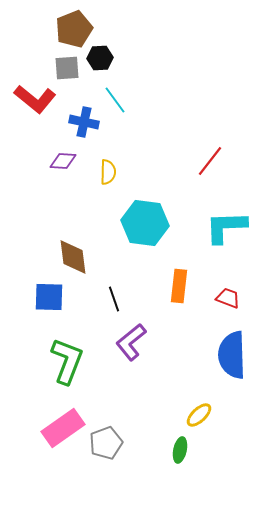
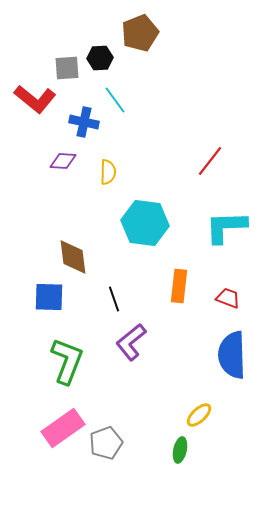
brown pentagon: moved 66 px right, 4 px down
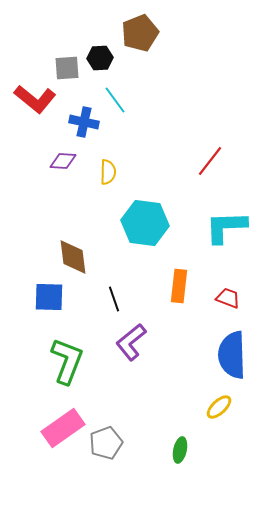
yellow ellipse: moved 20 px right, 8 px up
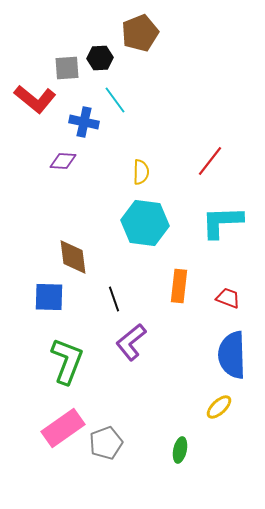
yellow semicircle: moved 33 px right
cyan L-shape: moved 4 px left, 5 px up
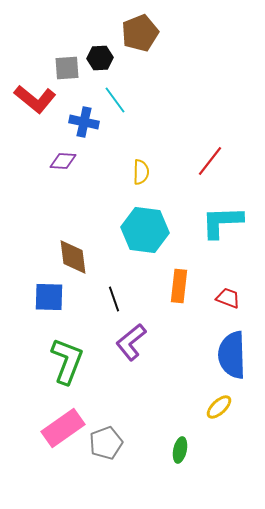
cyan hexagon: moved 7 px down
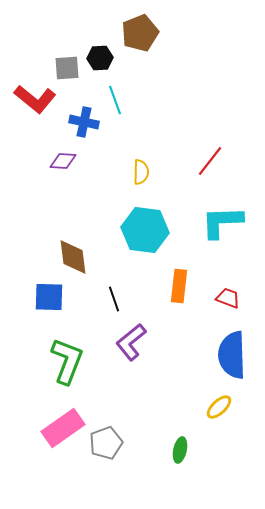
cyan line: rotated 16 degrees clockwise
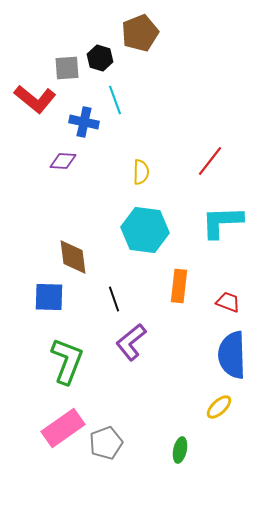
black hexagon: rotated 20 degrees clockwise
red trapezoid: moved 4 px down
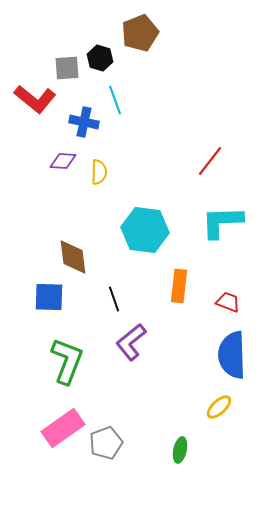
yellow semicircle: moved 42 px left
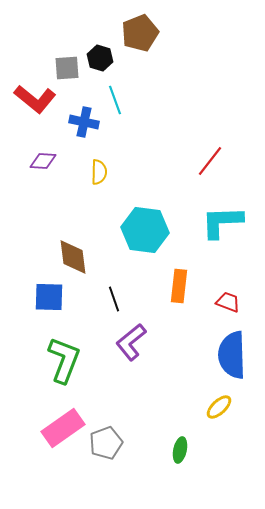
purple diamond: moved 20 px left
green L-shape: moved 3 px left, 1 px up
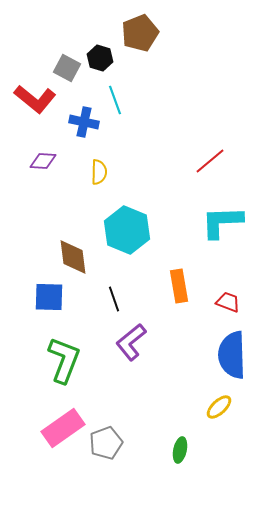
gray square: rotated 32 degrees clockwise
red line: rotated 12 degrees clockwise
cyan hexagon: moved 18 px left; rotated 15 degrees clockwise
orange rectangle: rotated 16 degrees counterclockwise
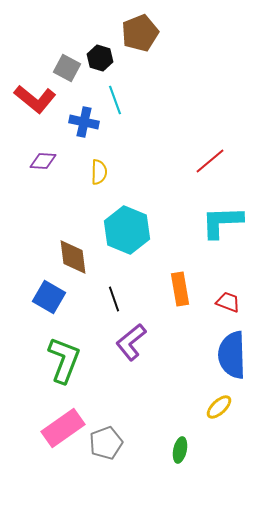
orange rectangle: moved 1 px right, 3 px down
blue square: rotated 28 degrees clockwise
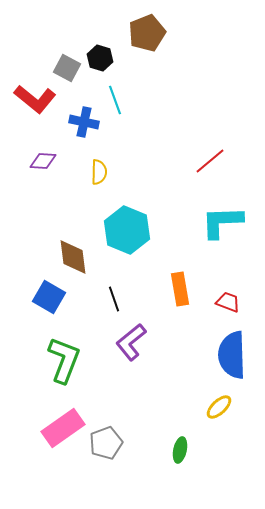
brown pentagon: moved 7 px right
